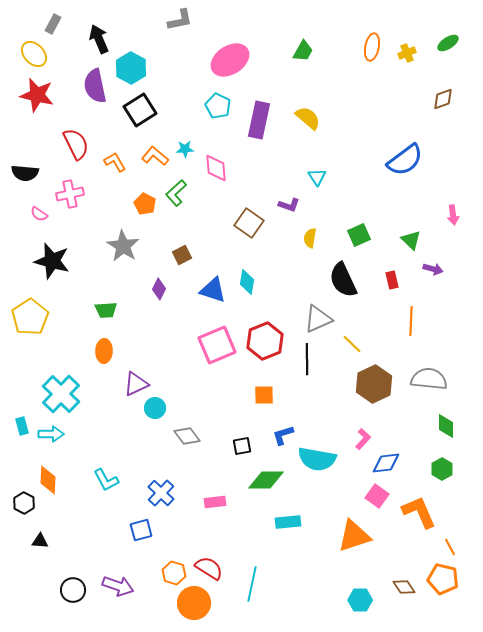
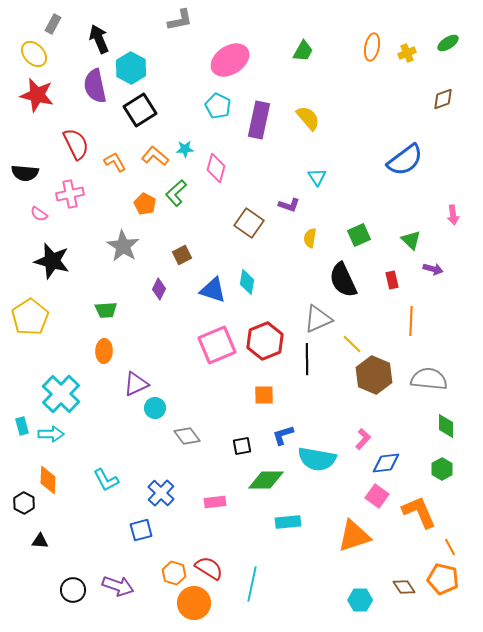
yellow semicircle at (308, 118): rotated 8 degrees clockwise
pink diamond at (216, 168): rotated 20 degrees clockwise
brown hexagon at (374, 384): moved 9 px up; rotated 12 degrees counterclockwise
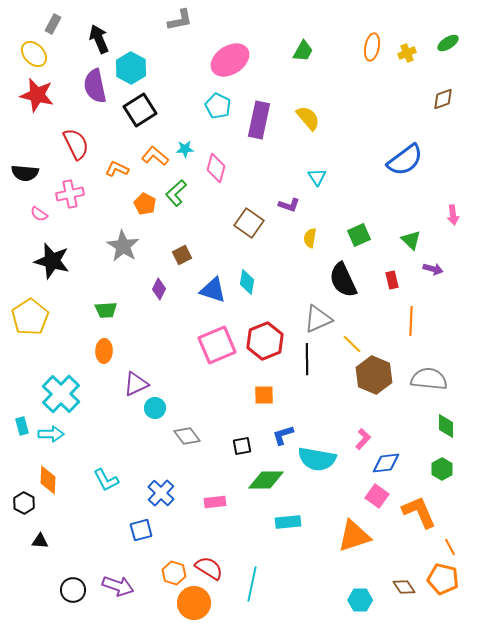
orange L-shape at (115, 162): moved 2 px right, 7 px down; rotated 35 degrees counterclockwise
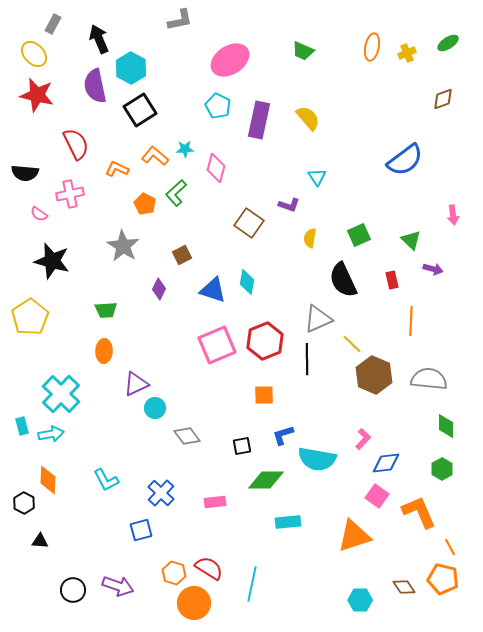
green trapezoid at (303, 51): rotated 85 degrees clockwise
cyan arrow at (51, 434): rotated 10 degrees counterclockwise
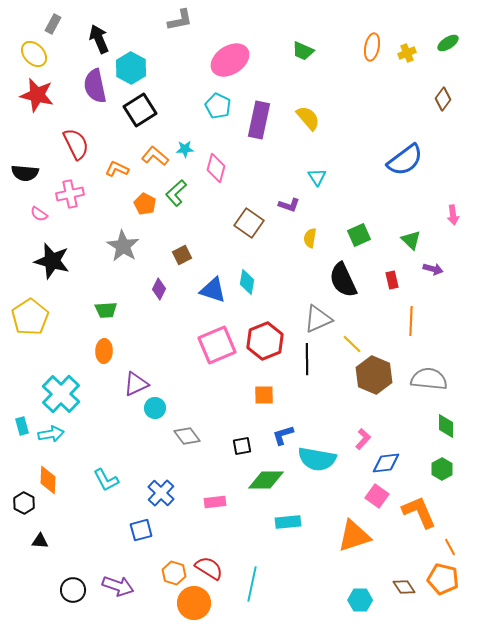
brown diamond at (443, 99): rotated 35 degrees counterclockwise
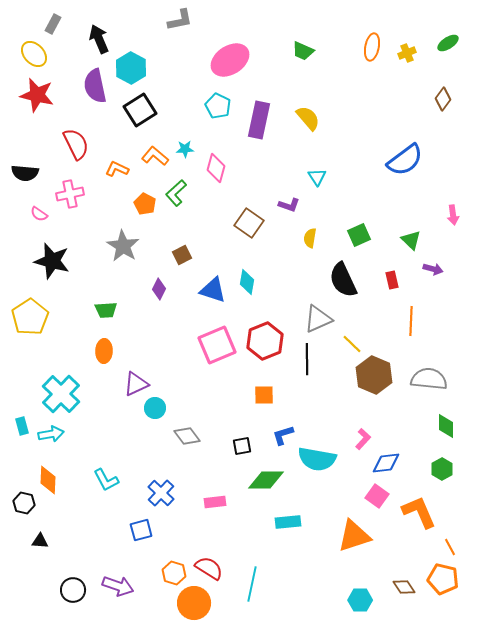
black hexagon at (24, 503): rotated 15 degrees counterclockwise
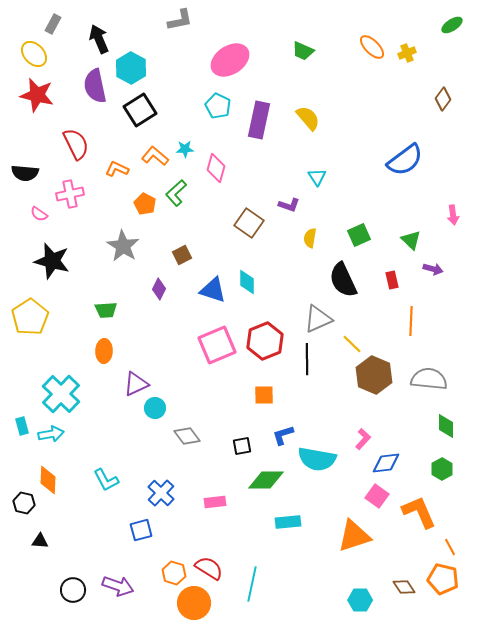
green ellipse at (448, 43): moved 4 px right, 18 px up
orange ellipse at (372, 47): rotated 56 degrees counterclockwise
cyan diamond at (247, 282): rotated 10 degrees counterclockwise
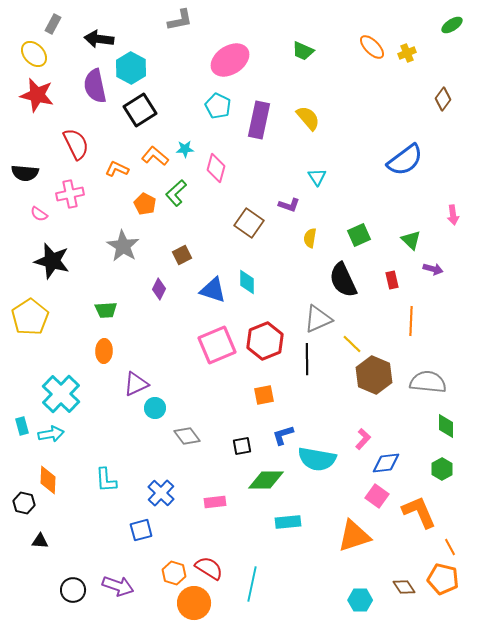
black arrow at (99, 39): rotated 60 degrees counterclockwise
gray semicircle at (429, 379): moved 1 px left, 3 px down
orange square at (264, 395): rotated 10 degrees counterclockwise
cyan L-shape at (106, 480): rotated 24 degrees clockwise
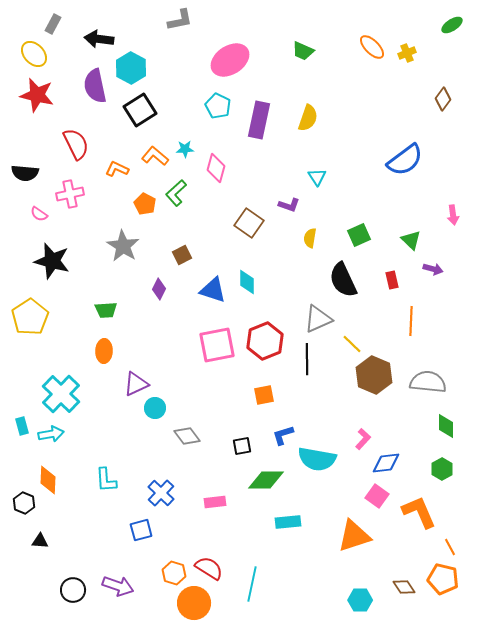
yellow semicircle at (308, 118): rotated 60 degrees clockwise
pink square at (217, 345): rotated 12 degrees clockwise
black hexagon at (24, 503): rotated 10 degrees clockwise
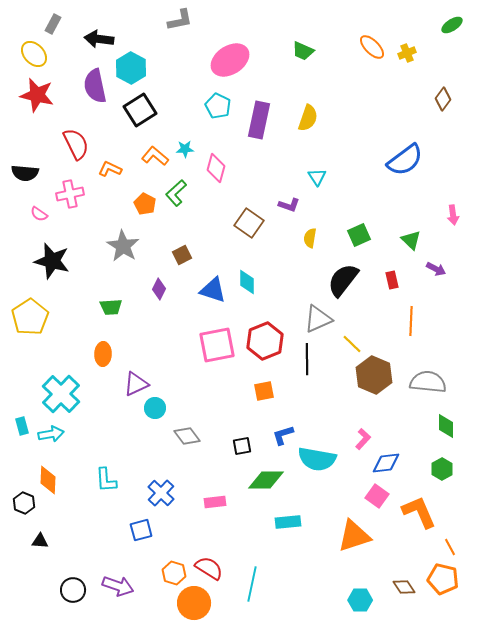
orange L-shape at (117, 169): moved 7 px left
purple arrow at (433, 269): moved 3 px right; rotated 12 degrees clockwise
black semicircle at (343, 280): rotated 63 degrees clockwise
green trapezoid at (106, 310): moved 5 px right, 3 px up
orange ellipse at (104, 351): moved 1 px left, 3 px down
orange square at (264, 395): moved 4 px up
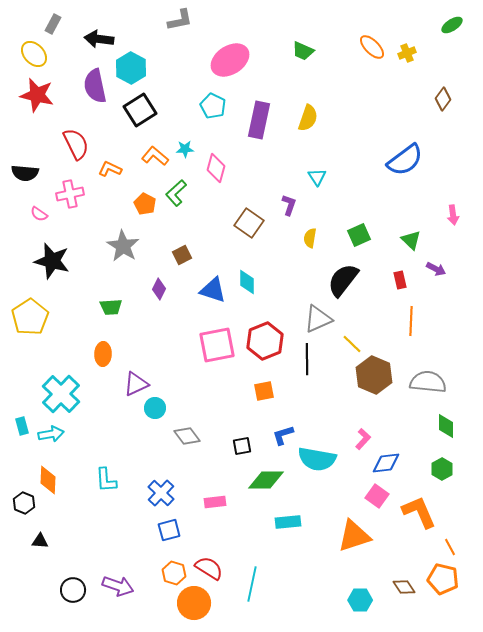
cyan pentagon at (218, 106): moved 5 px left
purple L-shape at (289, 205): rotated 90 degrees counterclockwise
red rectangle at (392, 280): moved 8 px right
blue square at (141, 530): moved 28 px right
